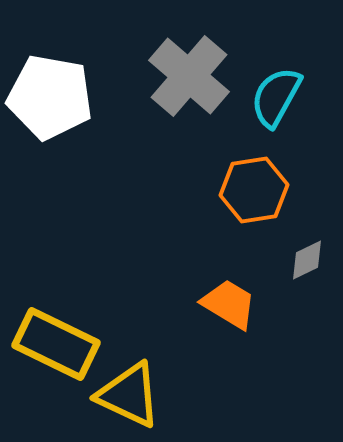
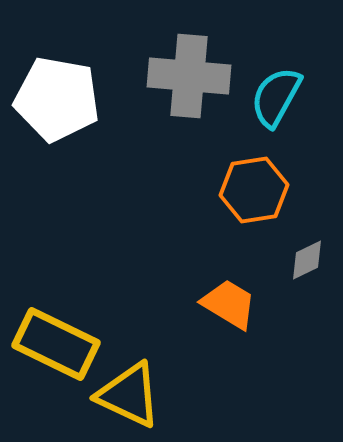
gray cross: rotated 36 degrees counterclockwise
white pentagon: moved 7 px right, 2 px down
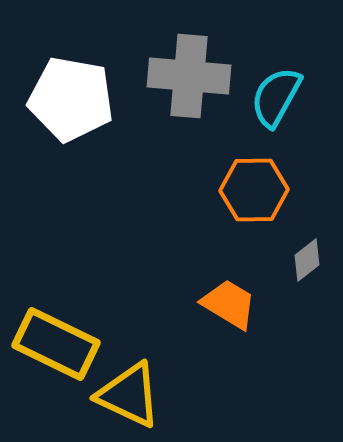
white pentagon: moved 14 px right
orange hexagon: rotated 8 degrees clockwise
gray diamond: rotated 12 degrees counterclockwise
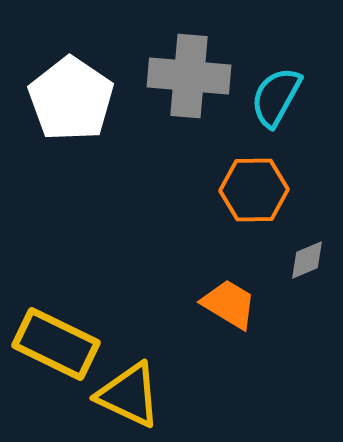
white pentagon: rotated 24 degrees clockwise
gray diamond: rotated 15 degrees clockwise
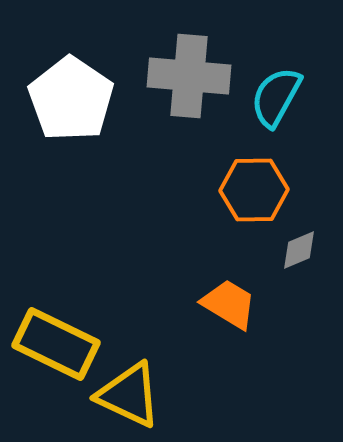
gray diamond: moved 8 px left, 10 px up
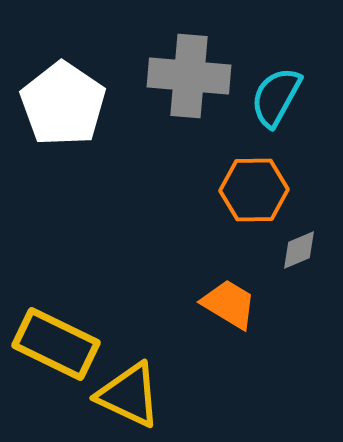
white pentagon: moved 8 px left, 5 px down
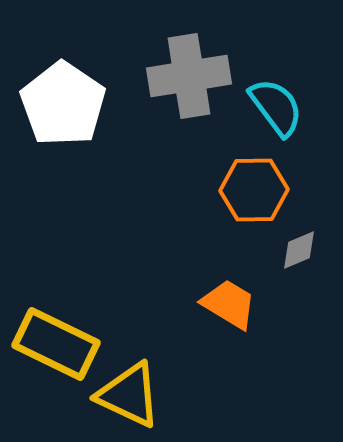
gray cross: rotated 14 degrees counterclockwise
cyan semicircle: moved 10 px down; rotated 114 degrees clockwise
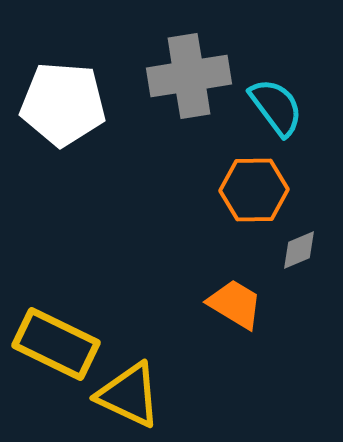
white pentagon: rotated 30 degrees counterclockwise
orange trapezoid: moved 6 px right
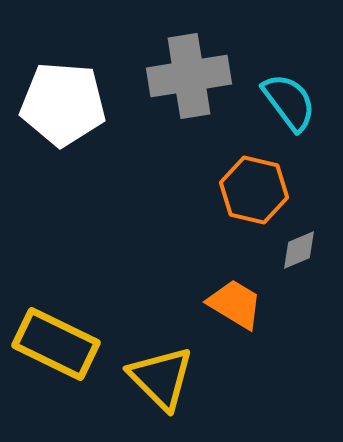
cyan semicircle: moved 13 px right, 5 px up
orange hexagon: rotated 14 degrees clockwise
yellow triangle: moved 32 px right, 17 px up; rotated 20 degrees clockwise
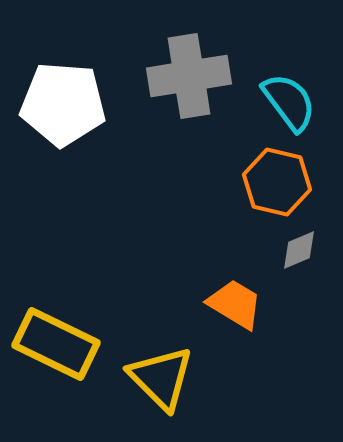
orange hexagon: moved 23 px right, 8 px up
